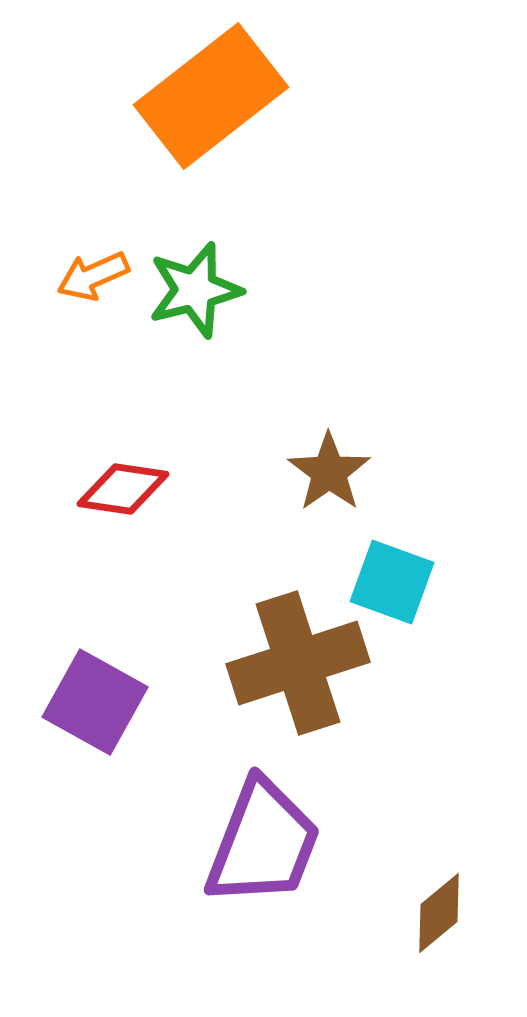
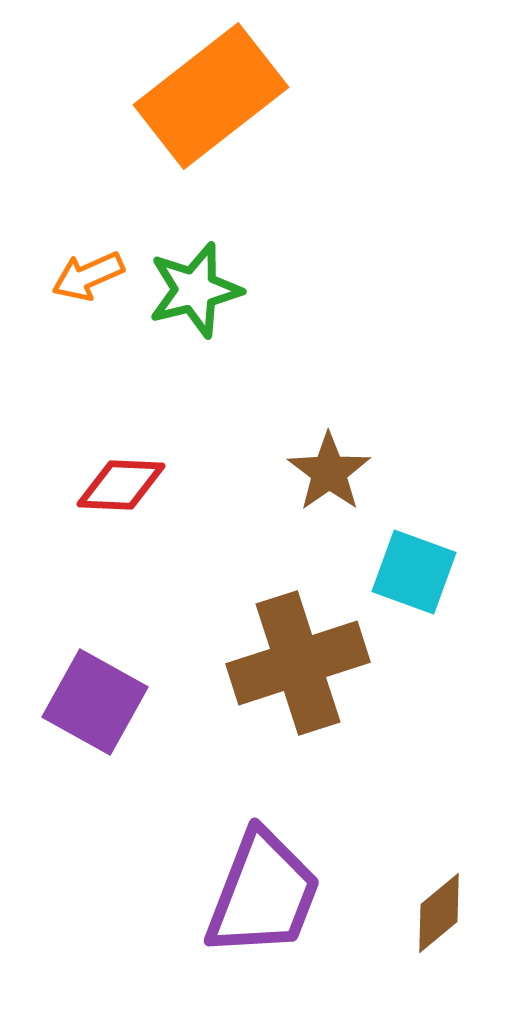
orange arrow: moved 5 px left
red diamond: moved 2 px left, 4 px up; rotated 6 degrees counterclockwise
cyan square: moved 22 px right, 10 px up
purple trapezoid: moved 51 px down
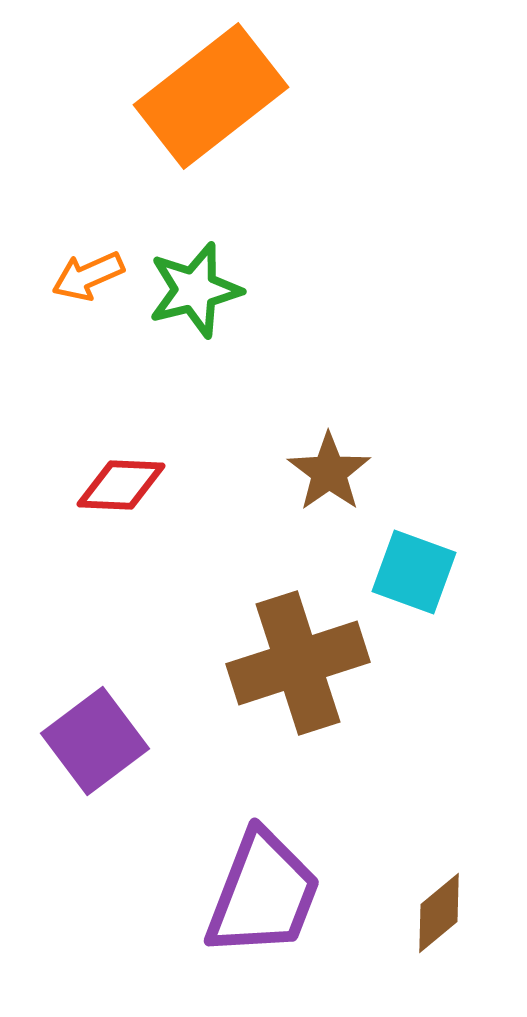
purple square: moved 39 px down; rotated 24 degrees clockwise
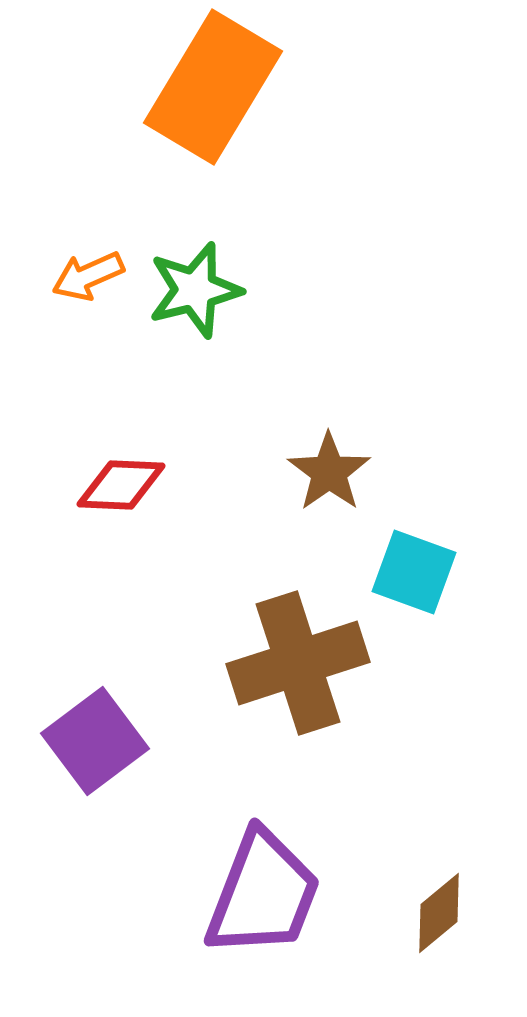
orange rectangle: moved 2 px right, 9 px up; rotated 21 degrees counterclockwise
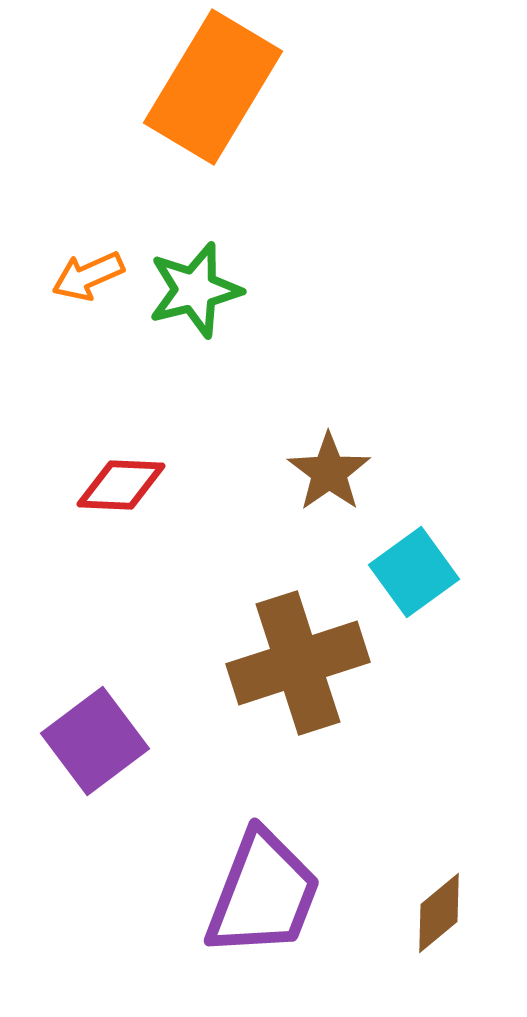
cyan square: rotated 34 degrees clockwise
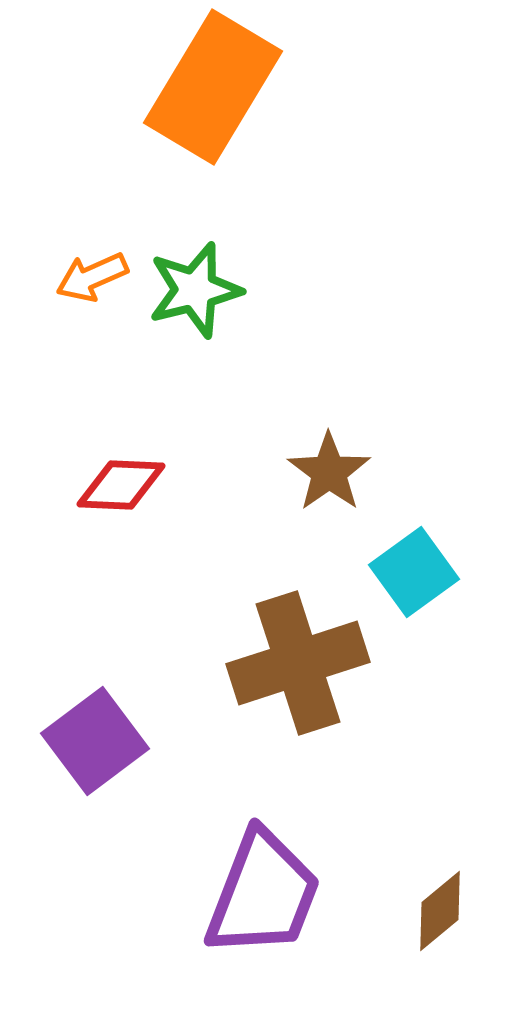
orange arrow: moved 4 px right, 1 px down
brown diamond: moved 1 px right, 2 px up
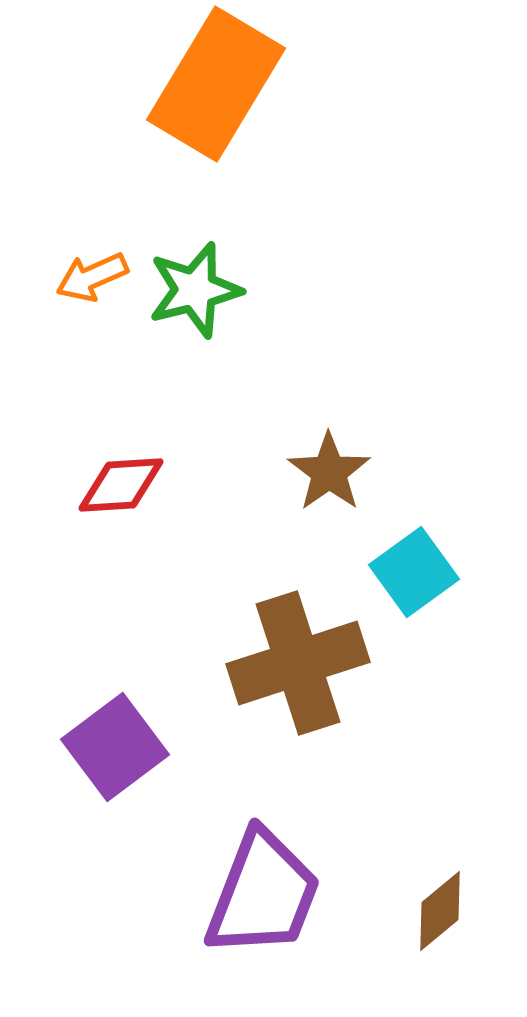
orange rectangle: moved 3 px right, 3 px up
red diamond: rotated 6 degrees counterclockwise
purple square: moved 20 px right, 6 px down
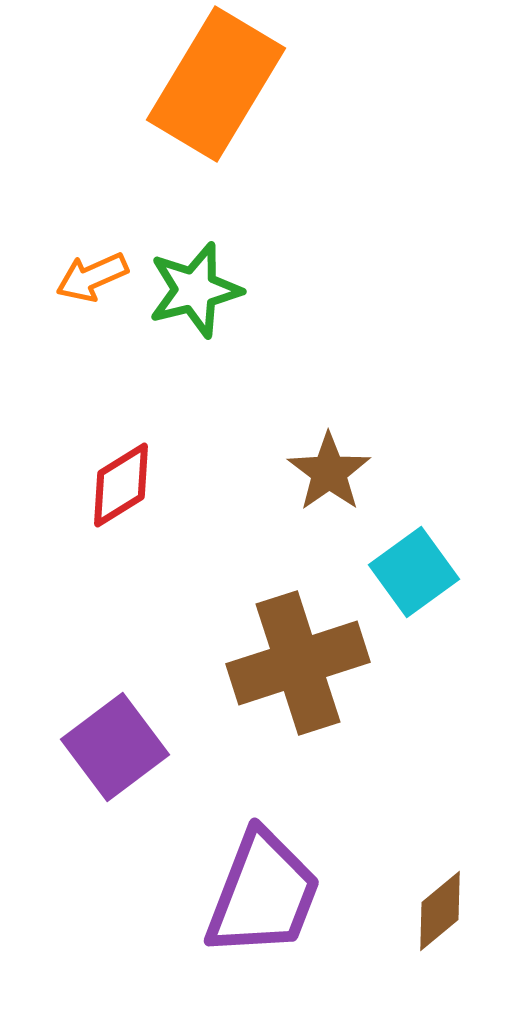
red diamond: rotated 28 degrees counterclockwise
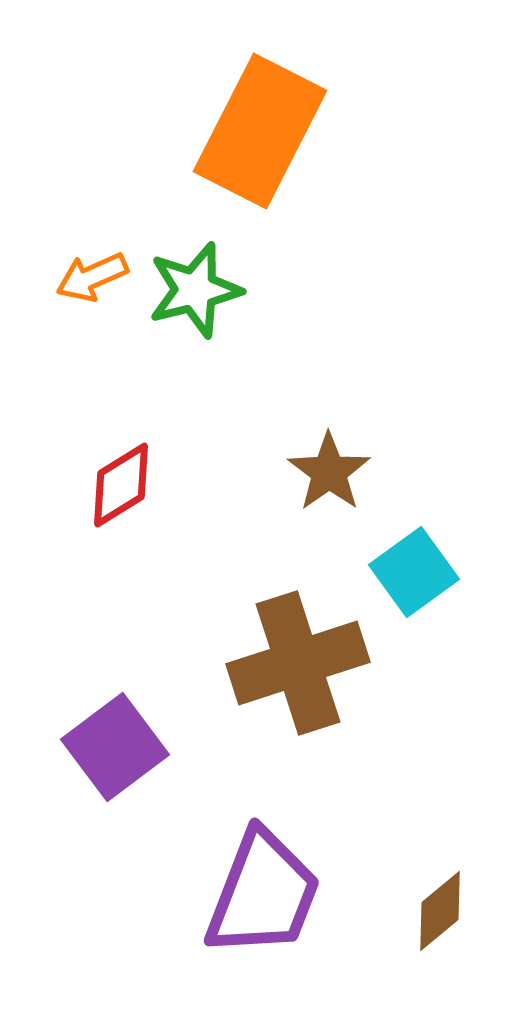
orange rectangle: moved 44 px right, 47 px down; rotated 4 degrees counterclockwise
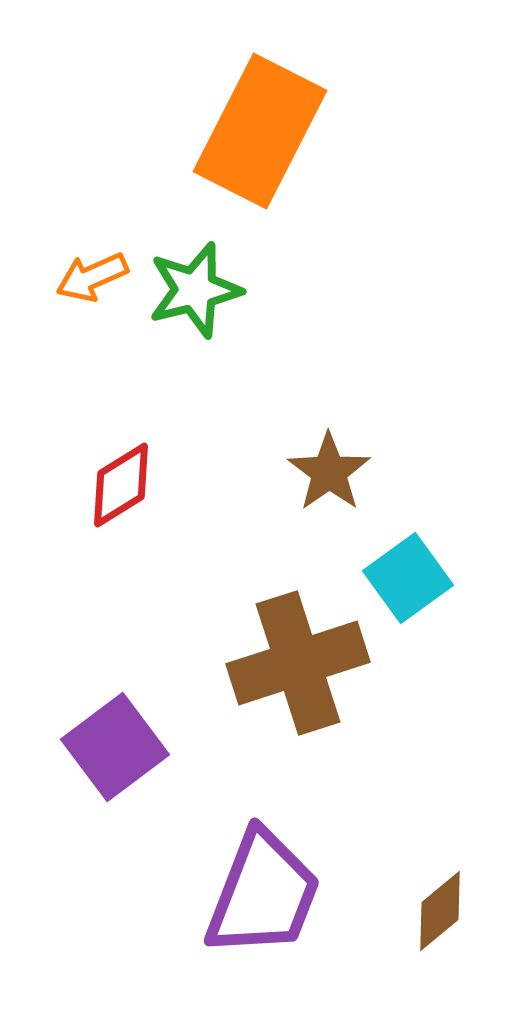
cyan square: moved 6 px left, 6 px down
